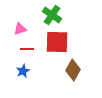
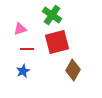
red square: rotated 15 degrees counterclockwise
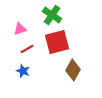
red line: rotated 32 degrees counterclockwise
blue star: rotated 24 degrees counterclockwise
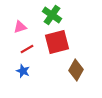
pink triangle: moved 2 px up
brown diamond: moved 3 px right
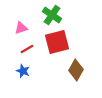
pink triangle: moved 1 px right, 1 px down
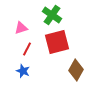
red line: rotated 32 degrees counterclockwise
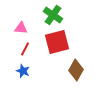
green cross: moved 1 px right
pink triangle: rotated 24 degrees clockwise
red line: moved 2 px left
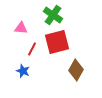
red line: moved 7 px right
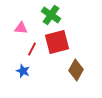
green cross: moved 2 px left
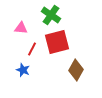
blue star: moved 1 px up
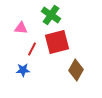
blue star: rotated 24 degrees counterclockwise
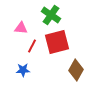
red line: moved 3 px up
